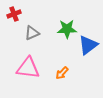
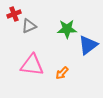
gray triangle: moved 3 px left, 7 px up
pink triangle: moved 4 px right, 3 px up
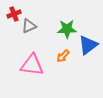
orange arrow: moved 1 px right, 17 px up
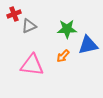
blue triangle: rotated 25 degrees clockwise
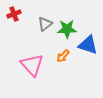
gray triangle: moved 16 px right, 2 px up; rotated 14 degrees counterclockwise
blue triangle: rotated 30 degrees clockwise
pink triangle: rotated 40 degrees clockwise
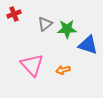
orange arrow: moved 14 px down; rotated 32 degrees clockwise
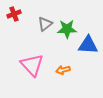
blue triangle: rotated 15 degrees counterclockwise
